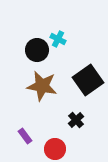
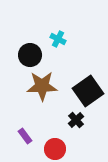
black circle: moved 7 px left, 5 px down
black square: moved 11 px down
brown star: rotated 12 degrees counterclockwise
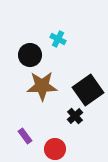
black square: moved 1 px up
black cross: moved 1 px left, 4 px up
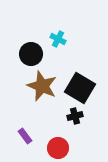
black circle: moved 1 px right, 1 px up
brown star: rotated 24 degrees clockwise
black square: moved 8 px left, 2 px up; rotated 24 degrees counterclockwise
black cross: rotated 28 degrees clockwise
red circle: moved 3 px right, 1 px up
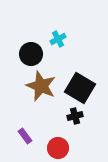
cyan cross: rotated 35 degrees clockwise
brown star: moved 1 px left
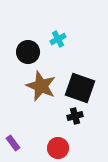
black circle: moved 3 px left, 2 px up
black square: rotated 12 degrees counterclockwise
purple rectangle: moved 12 px left, 7 px down
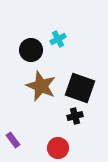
black circle: moved 3 px right, 2 px up
purple rectangle: moved 3 px up
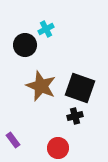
cyan cross: moved 12 px left, 10 px up
black circle: moved 6 px left, 5 px up
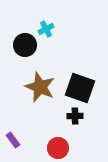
brown star: moved 1 px left, 1 px down
black cross: rotated 14 degrees clockwise
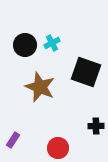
cyan cross: moved 6 px right, 14 px down
black square: moved 6 px right, 16 px up
black cross: moved 21 px right, 10 px down
purple rectangle: rotated 70 degrees clockwise
